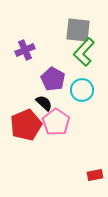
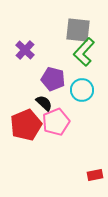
purple cross: rotated 24 degrees counterclockwise
purple pentagon: rotated 15 degrees counterclockwise
pink pentagon: rotated 16 degrees clockwise
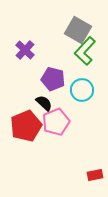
gray square: rotated 24 degrees clockwise
green L-shape: moved 1 px right, 1 px up
red pentagon: moved 1 px down
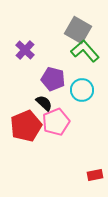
green L-shape: rotated 96 degrees clockwise
